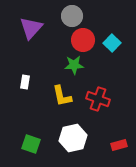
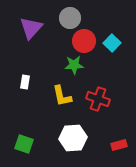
gray circle: moved 2 px left, 2 px down
red circle: moved 1 px right, 1 px down
white hexagon: rotated 8 degrees clockwise
green square: moved 7 px left
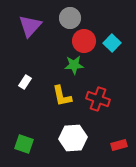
purple triangle: moved 1 px left, 2 px up
white rectangle: rotated 24 degrees clockwise
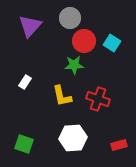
cyan square: rotated 12 degrees counterclockwise
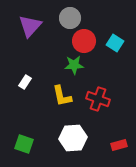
cyan square: moved 3 px right
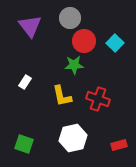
purple triangle: rotated 20 degrees counterclockwise
cyan square: rotated 12 degrees clockwise
white hexagon: rotated 8 degrees counterclockwise
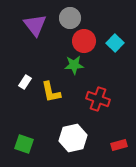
purple triangle: moved 5 px right, 1 px up
yellow L-shape: moved 11 px left, 4 px up
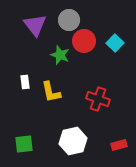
gray circle: moved 1 px left, 2 px down
green star: moved 14 px left, 10 px up; rotated 24 degrees clockwise
white rectangle: rotated 40 degrees counterclockwise
white hexagon: moved 3 px down
green square: rotated 24 degrees counterclockwise
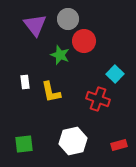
gray circle: moved 1 px left, 1 px up
cyan square: moved 31 px down
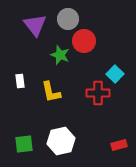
white rectangle: moved 5 px left, 1 px up
red cross: moved 6 px up; rotated 20 degrees counterclockwise
white hexagon: moved 12 px left
